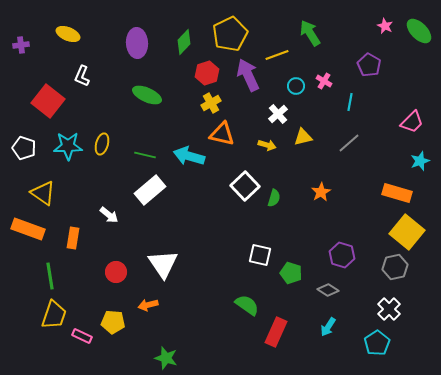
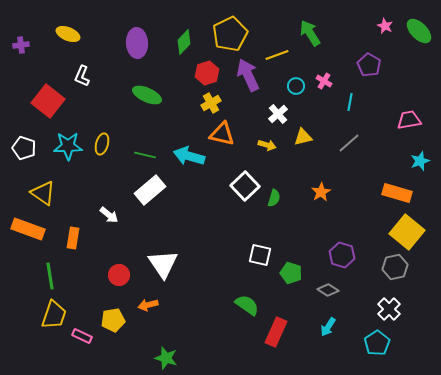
pink trapezoid at (412, 122): moved 3 px left, 2 px up; rotated 145 degrees counterclockwise
red circle at (116, 272): moved 3 px right, 3 px down
yellow pentagon at (113, 322): moved 2 px up; rotated 15 degrees counterclockwise
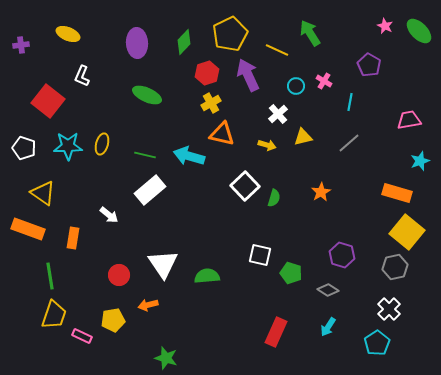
yellow line at (277, 55): moved 5 px up; rotated 45 degrees clockwise
green semicircle at (247, 305): moved 40 px left, 29 px up; rotated 40 degrees counterclockwise
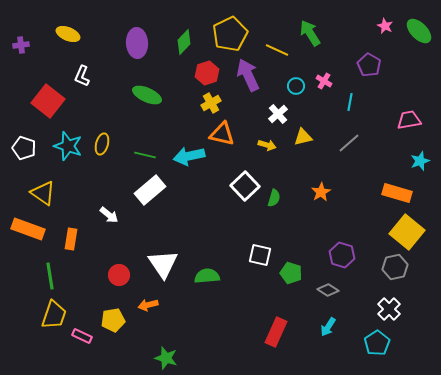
cyan star at (68, 146): rotated 20 degrees clockwise
cyan arrow at (189, 156): rotated 28 degrees counterclockwise
orange rectangle at (73, 238): moved 2 px left, 1 px down
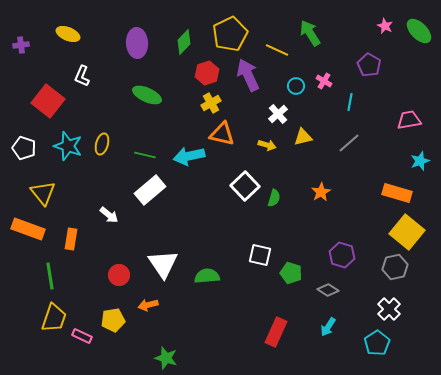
yellow triangle at (43, 193): rotated 16 degrees clockwise
yellow trapezoid at (54, 315): moved 3 px down
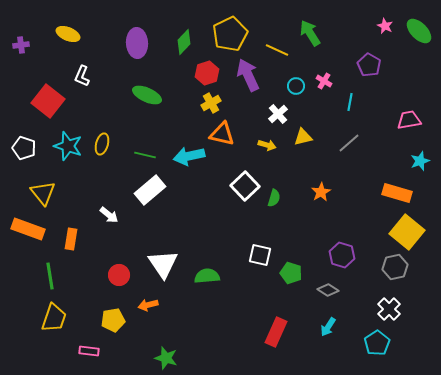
pink rectangle at (82, 336): moved 7 px right, 15 px down; rotated 18 degrees counterclockwise
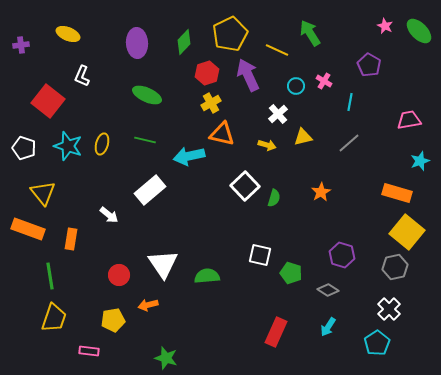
green line at (145, 155): moved 15 px up
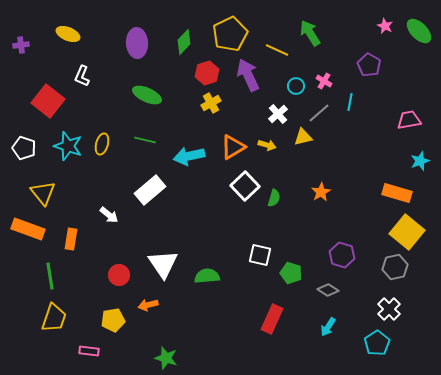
orange triangle at (222, 134): moved 11 px right, 13 px down; rotated 44 degrees counterclockwise
gray line at (349, 143): moved 30 px left, 30 px up
red rectangle at (276, 332): moved 4 px left, 13 px up
